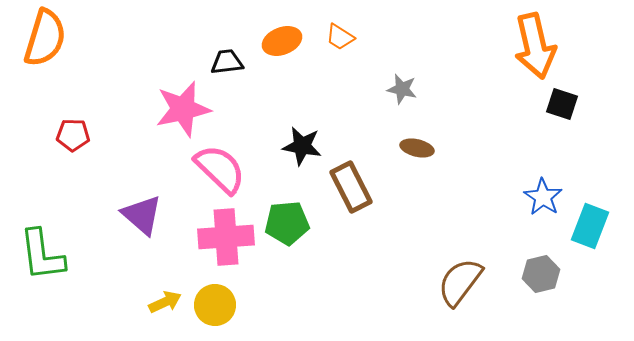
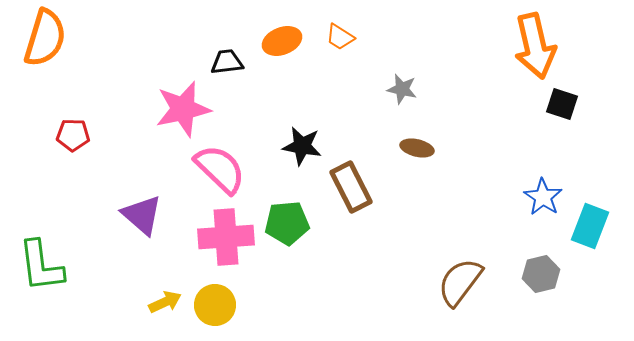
green L-shape: moved 1 px left, 11 px down
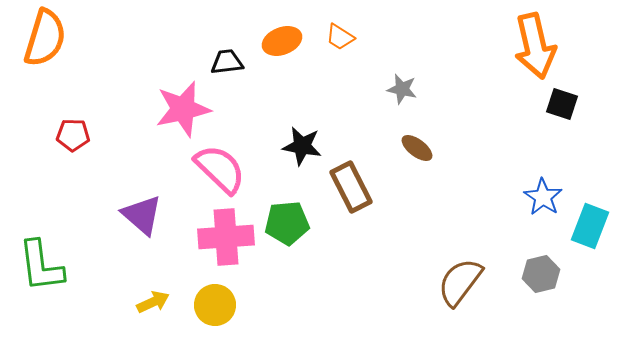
brown ellipse: rotated 24 degrees clockwise
yellow arrow: moved 12 px left
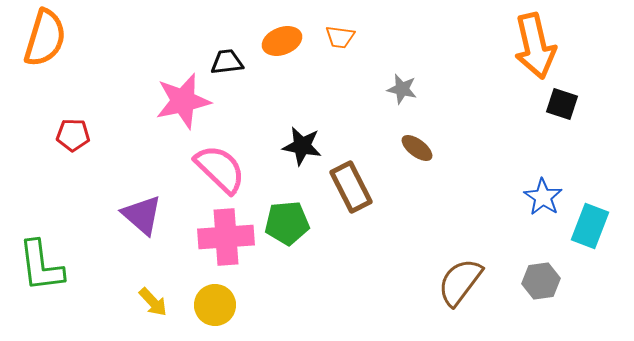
orange trapezoid: rotated 24 degrees counterclockwise
pink star: moved 8 px up
gray hexagon: moved 7 px down; rotated 6 degrees clockwise
yellow arrow: rotated 72 degrees clockwise
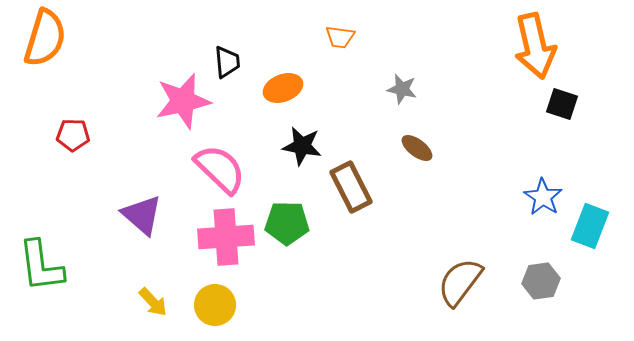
orange ellipse: moved 1 px right, 47 px down
black trapezoid: rotated 92 degrees clockwise
green pentagon: rotated 6 degrees clockwise
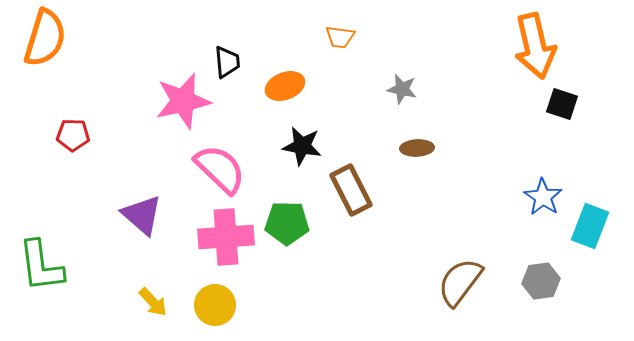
orange ellipse: moved 2 px right, 2 px up
brown ellipse: rotated 40 degrees counterclockwise
brown rectangle: moved 3 px down
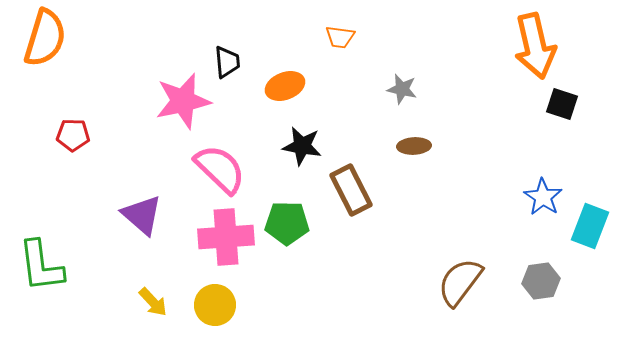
brown ellipse: moved 3 px left, 2 px up
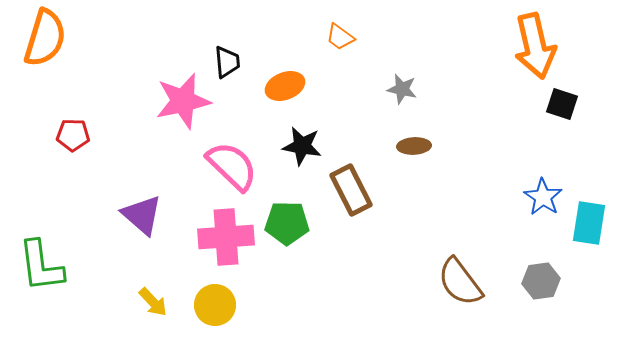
orange trapezoid: rotated 28 degrees clockwise
pink semicircle: moved 12 px right, 3 px up
cyan rectangle: moved 1 px left, 3 px up; rotated 12 degrees counterclockwise
brown semicircle: rotated 74 degrees counterclockwise
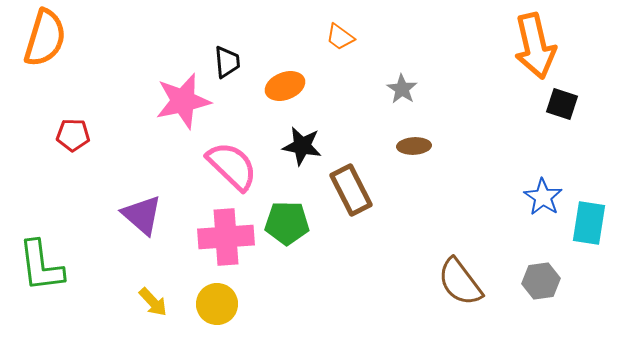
gray star: rotated 20 degrees clockwise
yellow circle: moved 2 px right, 1 px up
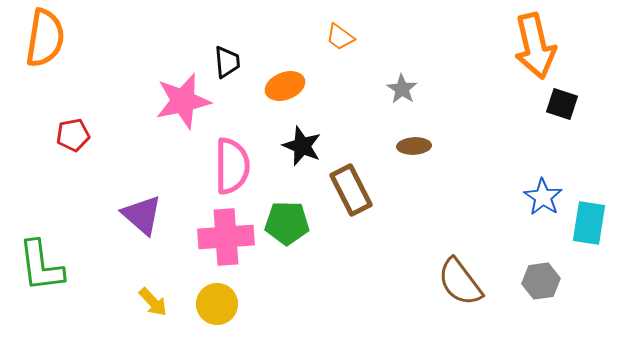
orange semicircle: rotated 8 degrees counterclockwise
red pentagon: rotated 12 degrees counterclockwise
black star: rotated 12 degrees clockwise
pink semicircle: rotated 46 degrees clockwise
